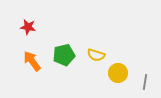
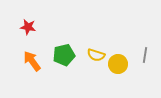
yellow circle: moved 9 px up
gray line: moved 27 px up
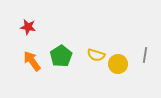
green pentagon: moved 3 px left, 1 px down; rotated 20 degrees counterclockwise
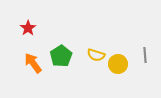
red star: moved 1 px down; rotated 28 degrees clockwise
gray line: rotated 14 degrees counterclockwise
orange arrow: moved 1 px right, 2 px down
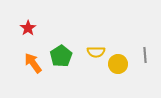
yellow semicircle: moved 3 px up; rotated 18 degrees counterclockwise
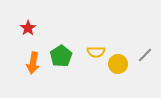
gray line: rotated 49 degrees clockwise
orange arrow: rotated 135 degrees counterclockwise
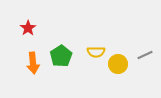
gray line: rotated 21 degrees clockwise
orange arrow: rotated 15 degrees counterclockwise
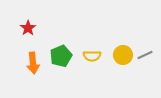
yellow semicircle: moved 4 px left, 4 px down
green pentagon: rotated 10 degrees clockwise
yellow circle: moved 5 px right, 9 px up
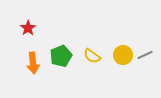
yellow semicircle: rotated 36 degrees clockwise
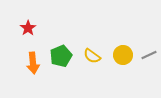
gray line: moved 4 px right
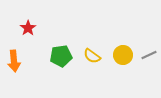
green pentagon: rotated 15 degrees clockwise
orange arrow: moved 19 px left, 2 px up
